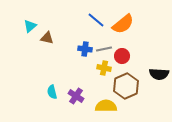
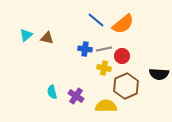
cyan triangle: moved 4 px left, 9 px down
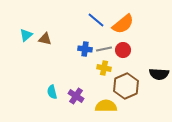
brown triangle: moved 2 px left, 1 px down
red circle: moved 1 px right, 6 px up
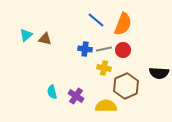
orange semicircle: rotated 30 degrees counterclockwise
black semicircle: moved 1 px up
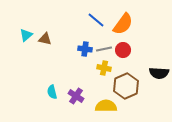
orange semicircle: rotated 15 degrees clockwise
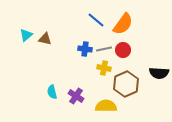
brown hexagon: moved 2 px up
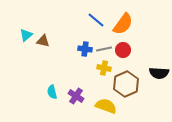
brown triangle: moved 2 px left, 2 px down
yellow semicircle: rotated 20 degrees clockwise
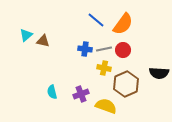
purple cross: moved 5 px right, 2 px up; rotated 35 degrees clockwise
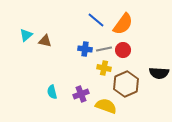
brown triangle: moved 2 px right
